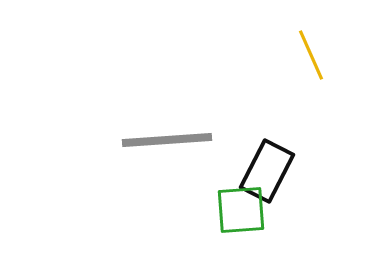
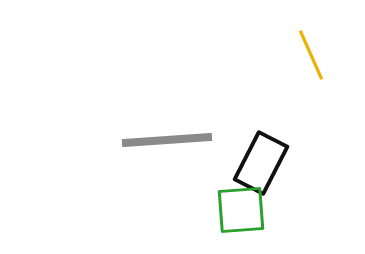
black rectangle: moved 6 px left, 8 px up
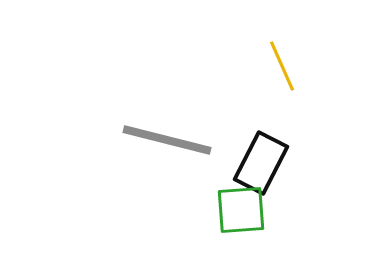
yellow line: moved 29 px left, 11 px down
gray line: rotated 18 degrees clockwise
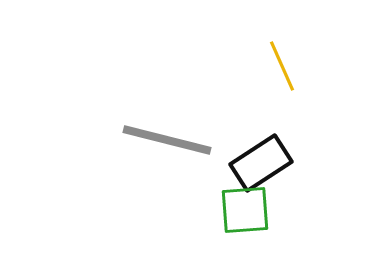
black rectangle: rotated 30 degrees clockwise
green square: moved 4 px right
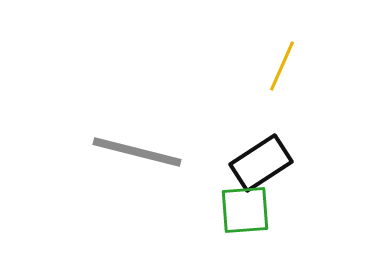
yellow line: rotated 48 degrees clockwise
gray line: moved 30 px left, 12 px down
